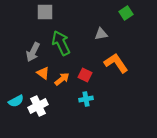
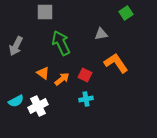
gray arrow: moved 17 px left, 6 px up
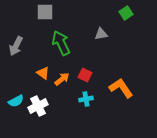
orange L-shape: moved 5 px right, 25 px down
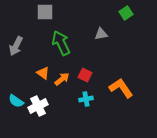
cyan semicircle: rotated 63 degrees clockwise
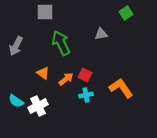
orange arrow: moved 4 px right
cyan cross: moved 4 px up
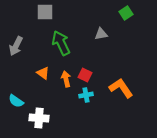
orange arrow: rotated 63 degrees counterclockwise
white cross: moved 1 px right, 12 px down; rotated 30 degrees clockwise
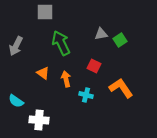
green square: moved 6 px left, 27 px down
red square: moved 9 px right, 9 px up
cyan cross: rotated 24 degrees clockwise
white cross: moved 2 px down
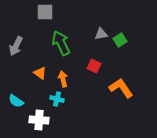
orange triangle: moved 3 px left
orange arrow: moved 3 px left
cyan cross: moved 29 px left, 4 px down
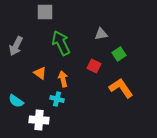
green square: moved 1 px left, 14 px down
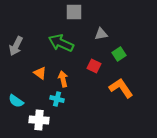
gray square: moved 29 px right
green arrow: rotated 40 degrees counterclockwise
